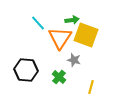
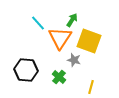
green arrow: rotated 48 degrees counterclockwise
yellow square: moved 3 px right, 6 px down
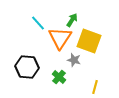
black hexagon: moved 1 px right, 3 px up
yellow line: moved 4 px right
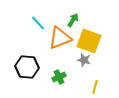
green arrow: moved 1 px right
orange triangle: rotated 35 degrees clockwise
gray star: moved 10 px right
green cross: rotated 24 degrees clockwise
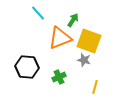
cyan line: moved 10 px up
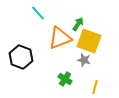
green arrow: moved 5 px right, 4 px down
black hexagon: moved 6 px left, 10 px up; rotated 15 degrees clockwise
green cross: moved 6 px right, 2 px down; rotated 32 degrees counterclockwise
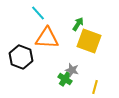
orange triangle: moved 13 px left; rotated 25 degrees clockwise
gray star: moved 12 px left, 10 px down
